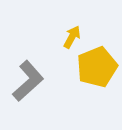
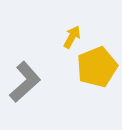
gray L-shape: moved 3 px left, 1 px down
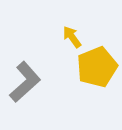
yellow arrow: rotated 65 degrees counterclockwise
